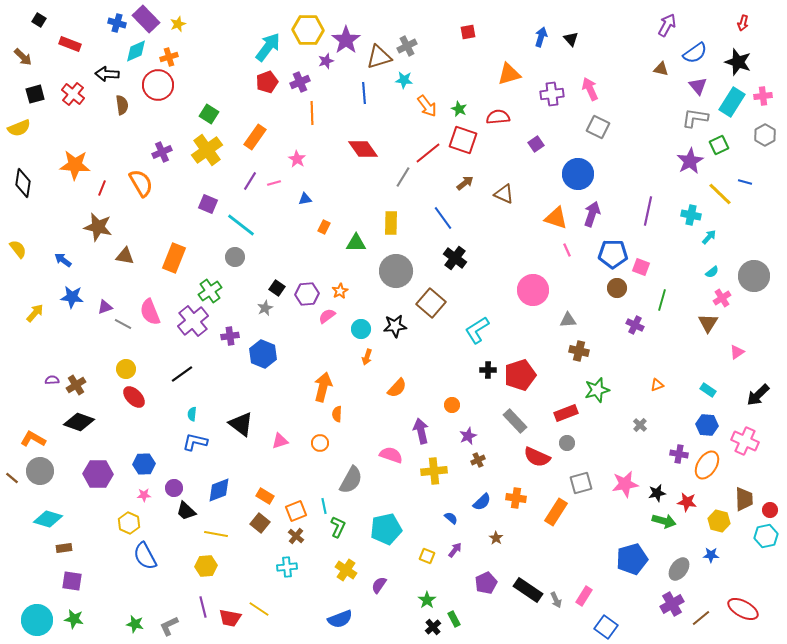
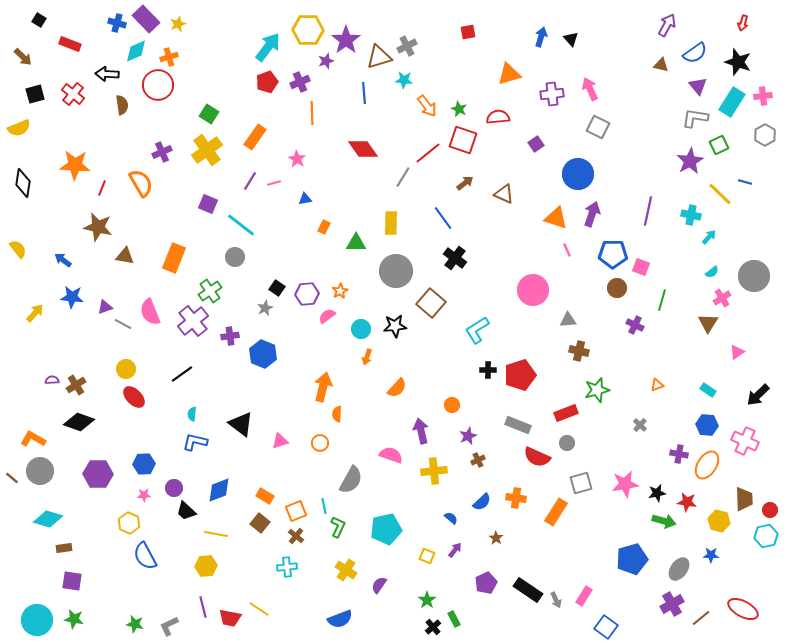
brown triangle at (661, 69): moved 4 px up
gray rectangle at (515, 421): moved 3 px right, 4 px down; rotated 25 degrees counterclockwise
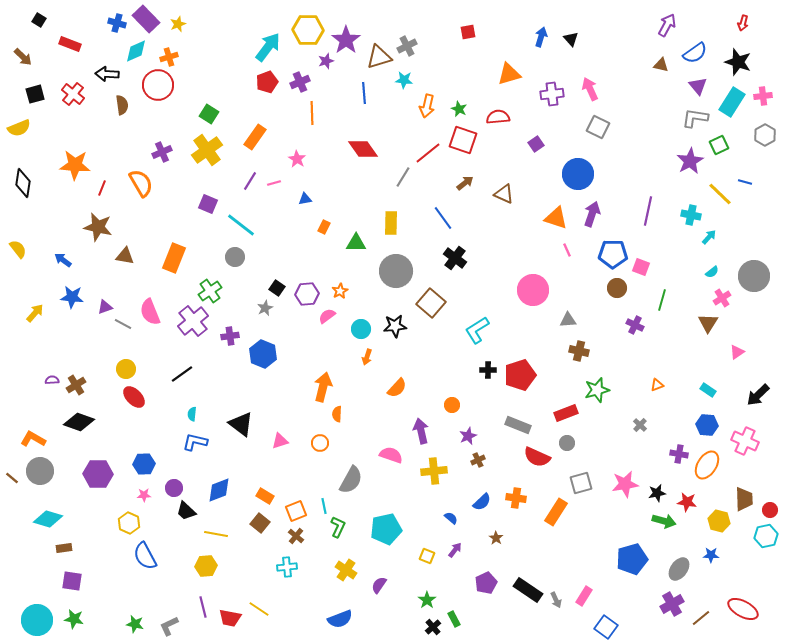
orange arrow at (427, 106): rotated 50 degrees clockwise
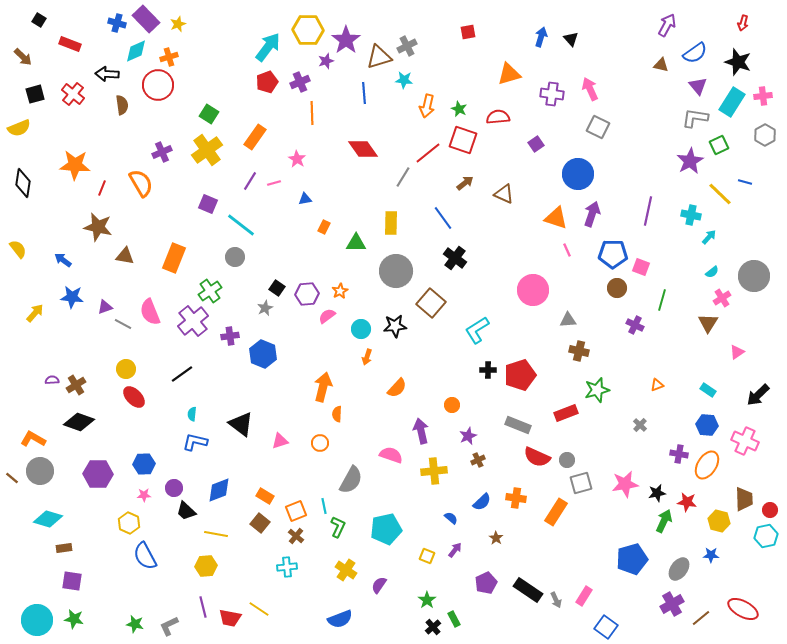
purple cross at (552, 94): rotated 15 degrees clockwise
gray circle at (567, 443): moved 17 px down
green arrow at (664, 521): rotated 80 degrees counterclockwise
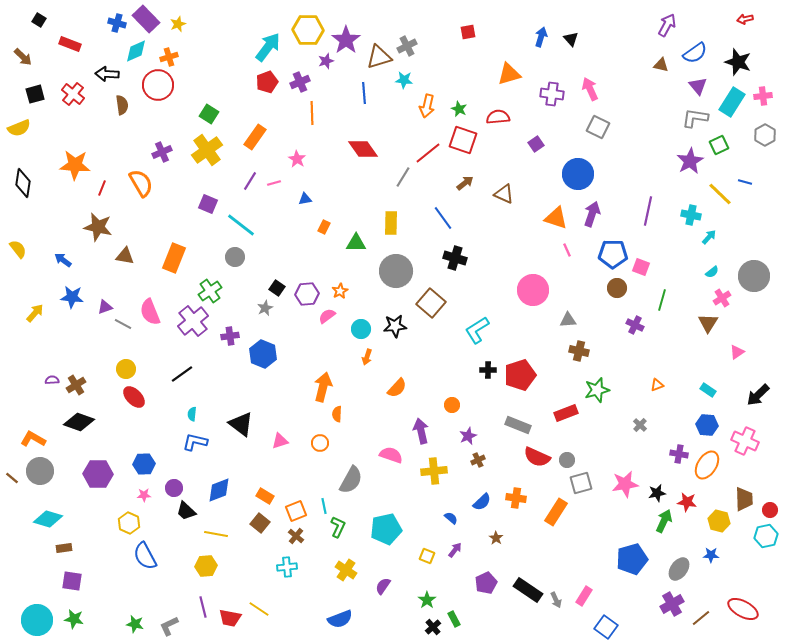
red arrow at (743, 23): moved 2 px right, 4 px up; rotated 63 degrees clockwise
black cross at (455, 258): rotated 20 degrees counterclockwise
purple semicircle at (379, 585): moved 4 px right, 1 px down
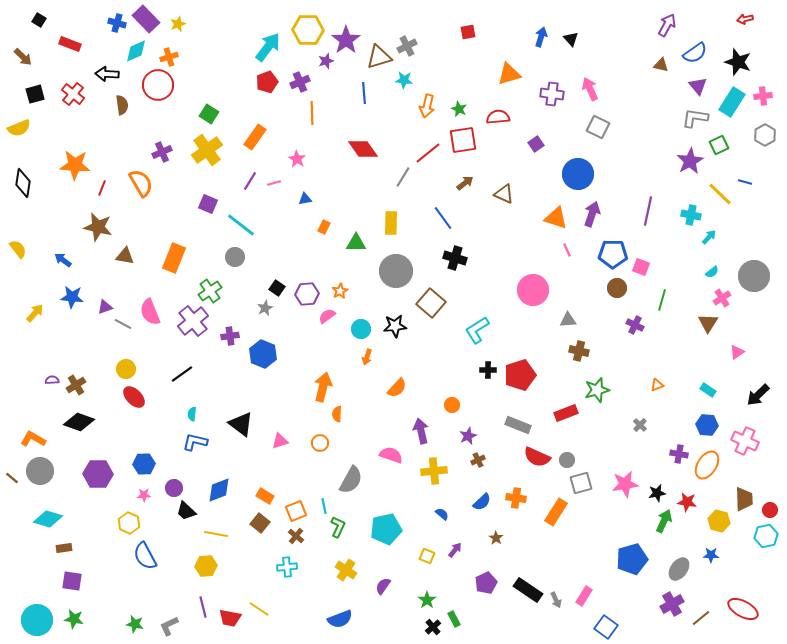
red square at (463, 140): rotated 28 degrees counterclockwise
blue semicircle at (451, 518): moved 9 px left, 4 px up
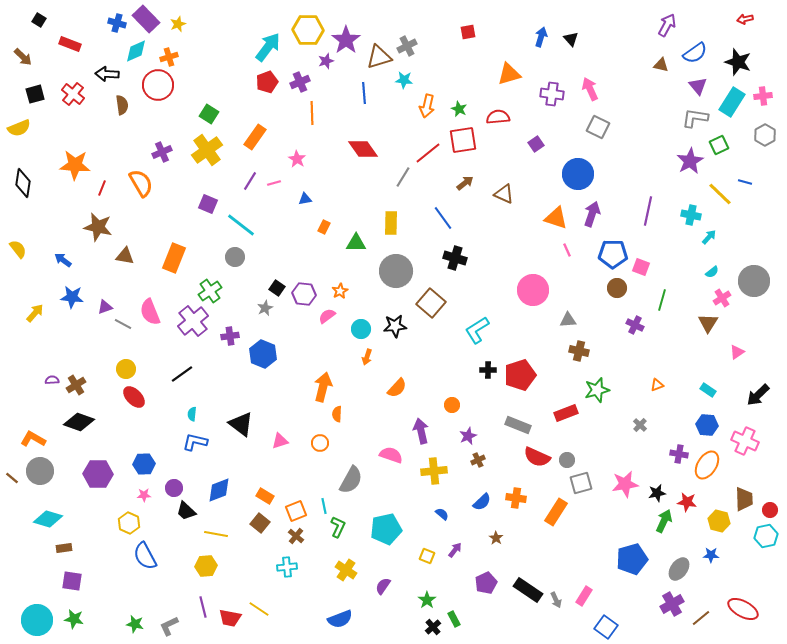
gray circle at (754, 276): moved 5 px down
purple hexagon at (307, 294): moved 3 px left; rotated 10 degrees clockwise
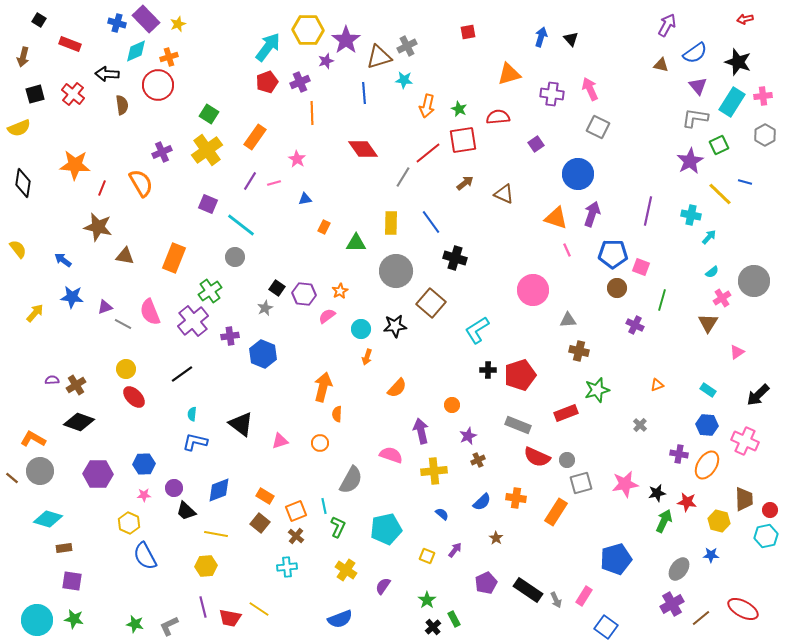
brown arrow at (23, 57): rotated 60 degrees clockwise
blue line at (443, 218): moved 12 px left, 4 px down
blue pentagon at (632, 559): moved 16 px left
